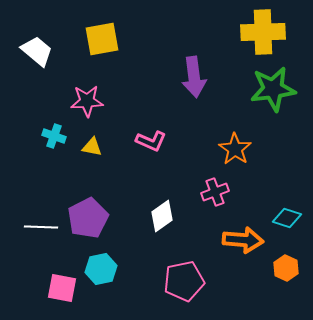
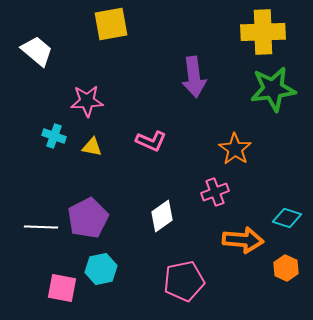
yellow square: moved 9 px right, 15 px up
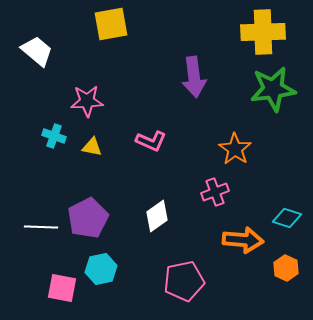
white diamond: moved 5 px left
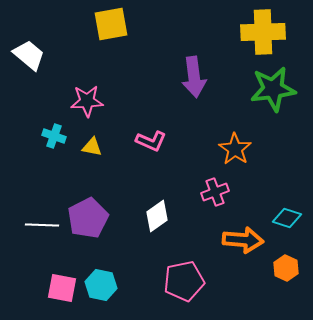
white trapezoid: moved 8 px left, 4 px down
white line: moved 1 px right, 2 px up
cyan hexagon: moved 16 px down; rotated 24 degrees clockwise
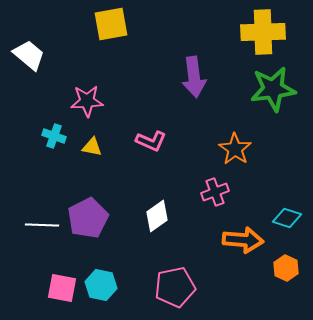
pink pentagon: moved 9 px left, 6 px down
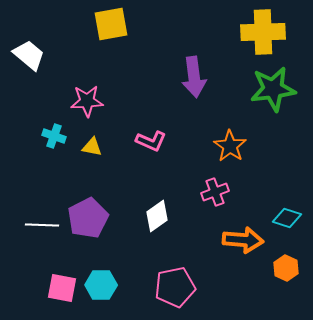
orange star: moved 5 px left, 3 px up
cyan hexagon: rotated 12 degrees counterclockwise
